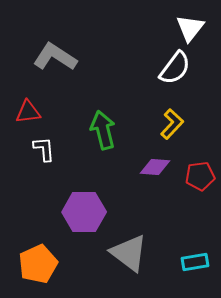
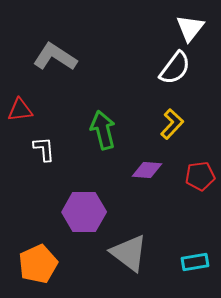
red triangle: moved 8 px left, 2 px up
purple diamond: moved 8 px left, 3 px down
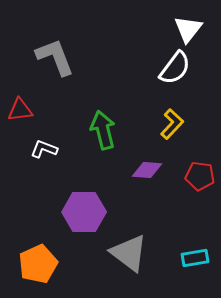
white triangle: moved 2 px left, 1 px down
gray L-shape: rotated 36 degrees clockwise
white L-shape: rotated 64 degrees counterclockwise
red pentagon: rotated 16 degrees clockwise
cyan rectangle: moved 4 px up
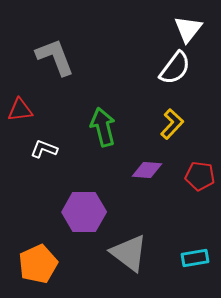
green arrow: moved 3 px up
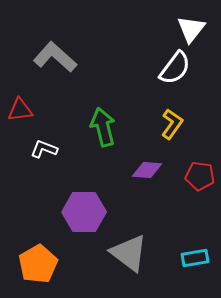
white triangle: moved 3 px right
gray L-shape: rotated 27 degrees counterclockwise
yellow L-shape: rotated 8 degrees counterclockwise
orange pentagon: rotated 6 degrees counterclockwise
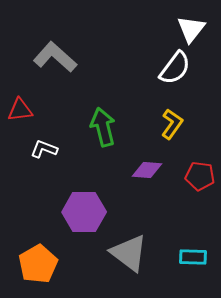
cyan rectangle: moved 2 px left, 1 px up; rotated 12 degrees clockwise
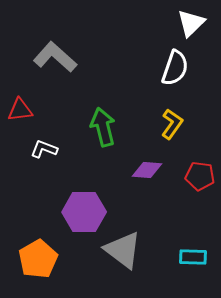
white triangle: moved 6 px up; rotated 8 degrees clockwise
white semicircle: rotated 18 degrees counterclockwise
gray triangle: moved 6 px left, 3 px up
orange pentagon: moved 5 px up
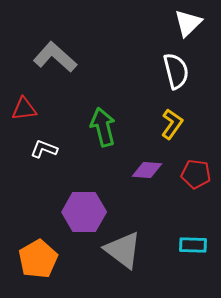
white triangle: moved 3 px left
white semicircle: moved 1 px right, 3 px down; rotated 33 degrees counterclockwise
red triangle: moved 4 px right, 1 px up
red pentagon: moved 4 px left, 2 px up
cyan rectangle: moved 12 px up
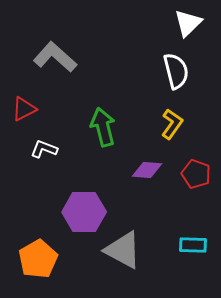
red triangle: rotated 20 degrees counterclockwise
red pentagon: rotated 12 degrees clockwise
gray triangle: rotated 9 degrees counterclockwise
